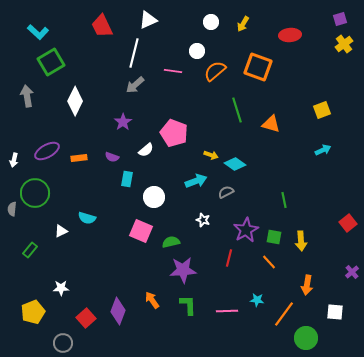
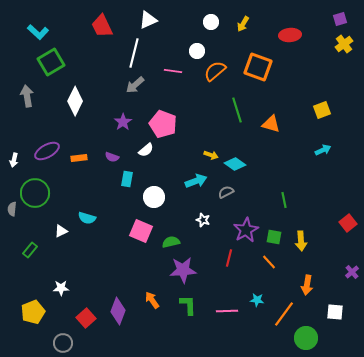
pink pentagon at (174, 133): moved 11 px left, 9 px up
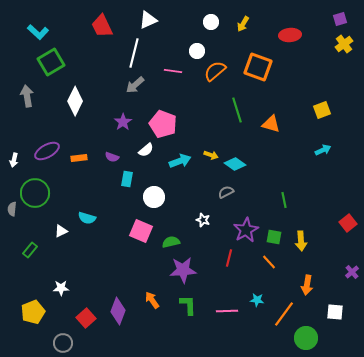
cyan arrow at (196, 181): moved 16 px left, 20 px up
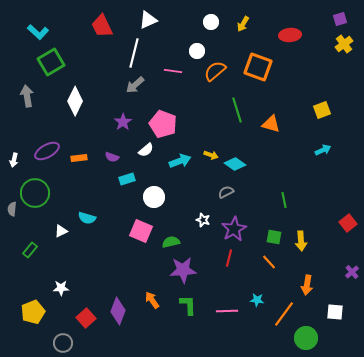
cyan rectangle at (127, 179): rotated 63 degrees clockwise
purple star at (246, 230): moved 12 px left, 1 px up
